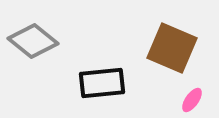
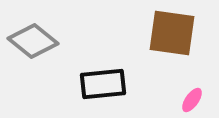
brown square: moved 15 px up; rotated 15 degrees counterclockwise
black rectangle: moved 1 px right, 1 px down
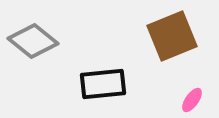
brown square: moved 3 px down; rotated 30 degrees counterclockwise
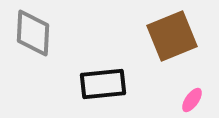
gray diamond: moved 8 px up; rotated 54 degrees clockwise
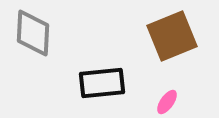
black rectangle: moved 1 px left, 1 px up
pink ellipse: moved 25 px left, 2 px down
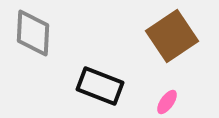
brown square: rotated 12 degrees counterclockwise
black rectangle: moved 2 px left, 3 px down; rotated 27 degrees clockwise
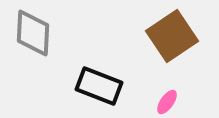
black rectangle: moved 1 px left
